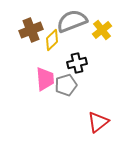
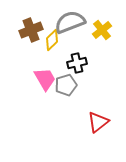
gray semicircle: moved 2 px left, 1 px down
pink trapezoid: rotated 25 degrees counterclockwise
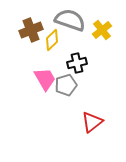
gray semicircle: moved 2 px up; rotated 40 degrees clockwise
red triangle: moved 6 px left
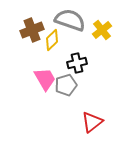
brown cross: moved 1 px right
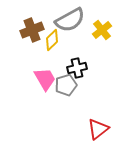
gray semicircle: rotated 132 degrees clockwise
black cross: moved 5 px down
red triangle: moved 6 px right, 7 px down
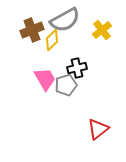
gray semicircle: moved 5 px left
